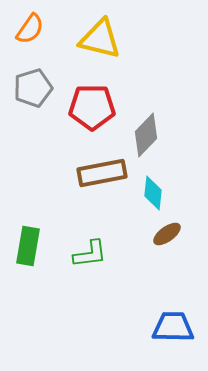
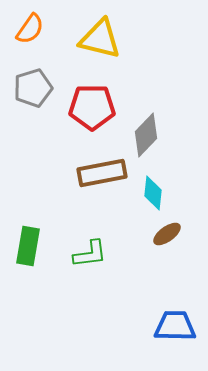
blue trapezoid: moved 2 px right, 1 px up
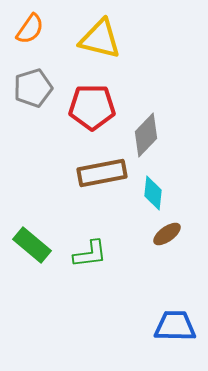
green rectangle: moved 4 px right, 1 px up; rotated 60 degrees counterclockwise
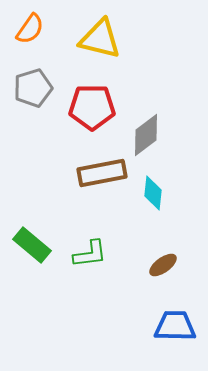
gray diamond: rotated 9 degrees clockwise
brown ellipse: moved 4 px left, 31 px down
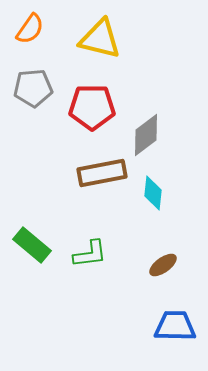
gray pentagon: rotated 12 degrees clockwise
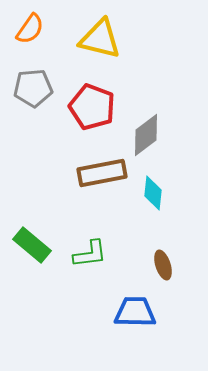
red pentagon: rotated 21 degrees clockwise
brown ellipse: rotated 72 degrees counterclockwise
blue trapezoid: moved 40 px left, 14 px up
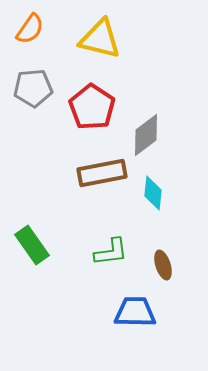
red pentagon: rotated 12 degrees clockwise
green rectangle: rotated 15 degrees clockwise
green L-shape: moved 21 px right, 2 px up
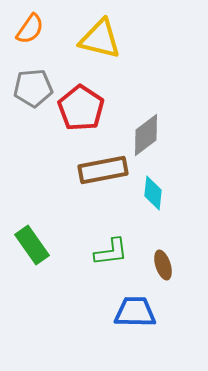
red pentagon: moved 11 px left, 1 px down
brown rectangle: moved 1 px right, 3 px up
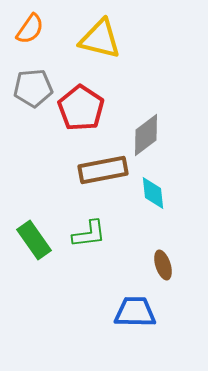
cyan diamond: rotated 12 degrees counterclockwise
green rectangle: moved 2 px right, 5 px up
green L-shape: moved 22 px left, 18 px up
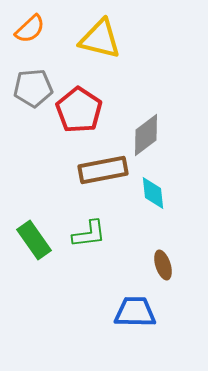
orange semicircle: rotated 12 degrees clockwise
red pentagon: moved 2 px left, 2 px down
